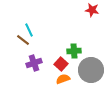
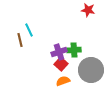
red star: moved 4 px left
brown line: moved 3 px left; rotated 40 degrees clockwise
green cross: moved 1 px up
purple cross: moved 25 px right, 11 px up
orange semicircle: moved 2 px down
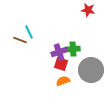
cyan line: moved 2 px down
brown line: rotated 56 degrees counterclockwise
green cross: moved 1 px left, 1 px up
red square: rotated 24 degrees counterclockwise
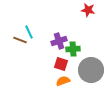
purple cross: moved 11 px up
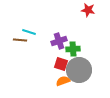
cyan line: rotated 48 degrees counterclockwise
brown line: rotated 16 degrees counterclockwise
gray circle: moved 12 px left
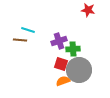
cyan line: moved 1 px left, 2 px up
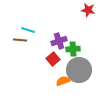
red square: moved 8 px left, 5 px up; rotated 32 degrees clockwise
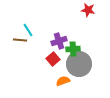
cyan line: rotated 40 degrees clockwise
gray circle: moved 6 px up
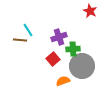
red star: moved 2 px right, 1 px down; rotated 16 degrees clockwise
purple cross: moved 4 px up
gray circle: moved 3 px right, 2 px down
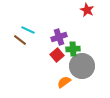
red star: moved 3 px left, 1 px up
cyan line: rotated 32 degrees counterclockwise
brown line: rotated 32 degrees clockwise
red square: moved 4 px right, 4 px up
orange semicircle: moved 1 px right, 1 px down; rotated 16 degrees counterclockwise
